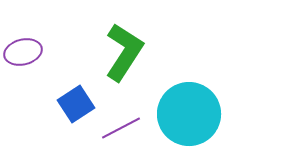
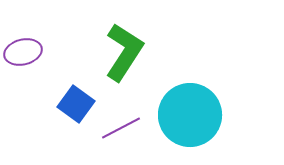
blue square: rotated 21 degrees counterclockwise
cyan circle: moved 1 px right, 1 px down
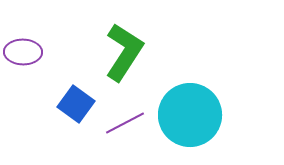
purple ellipse: rotated 15 degrees clockwise
purple line: moved 4 px right, 5 px up
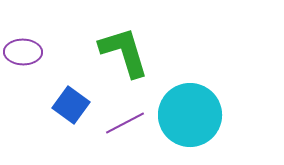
green L-shape: rotated 50 degrees counterclockwise
blue square: moved 5 px left, 1 px down
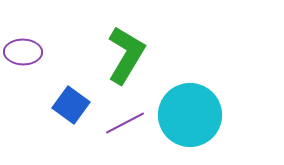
green L-shape: moved 2 px right, 3 px down; rotated 48 degrees clockwise
